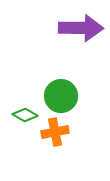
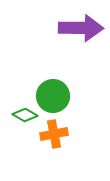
green circle: moved 8 px left
orange cross: moved 1 px left, 2 px down
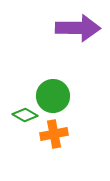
purple arrow: moved 3 px left
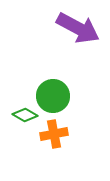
purple arrow: rotated 27 degrees clockwise
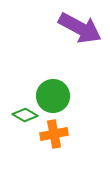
purple arrow: moved 2 px right
